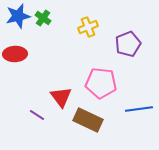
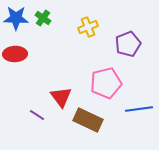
blue star: moved 2 px left, 2 px down; rotated 15 degrees clockwise
pink pentagon: moved 5 px right; rotated 20 degrees counterclockwise
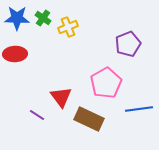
blue star: moved 1 px right
yellow cross: moved 20 px left
pink pentagon: rotated 16 degrees counterclockwise
brown rectangle: moved 1 px right, 1 px up
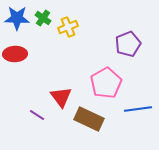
blue line: moved 1 px left
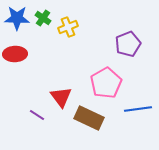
brown rectangle: moved 1 px up
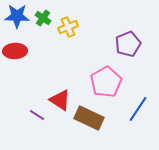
blue star: moved 2 px up
red ellipse: moved 3 px up
pink pentagon: moved 1 px up
red triangle: moved 1 px left, 3 px down; rotated 20 degrees counterclockwise
blue line: rotated 48 degrees counterclockwise
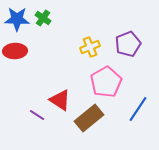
blue star: moved 3 px down
yellow cross: moved 22 px right, 20 px down
brown rectangle: rotated 64 degrees counterclockwise
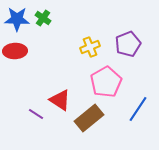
purple line: moved 1 px left, 1 px up
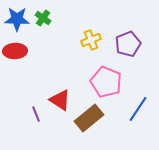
yellow cross: moved 1 px right, 7 px up
pink pentagon: rotated 20 degrees counterclockwise
purple line: rotated 35 degrees clockwise
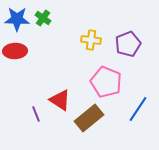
yellow cross: rotated 30 degrees clockwise
